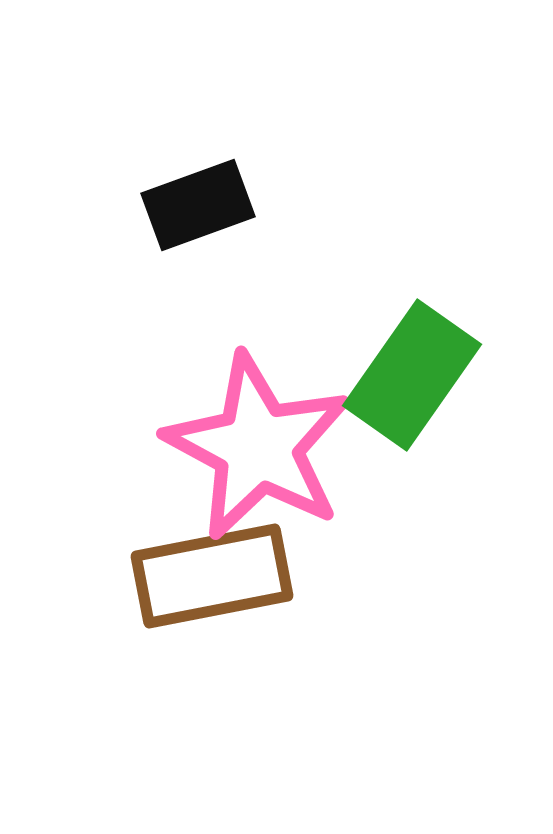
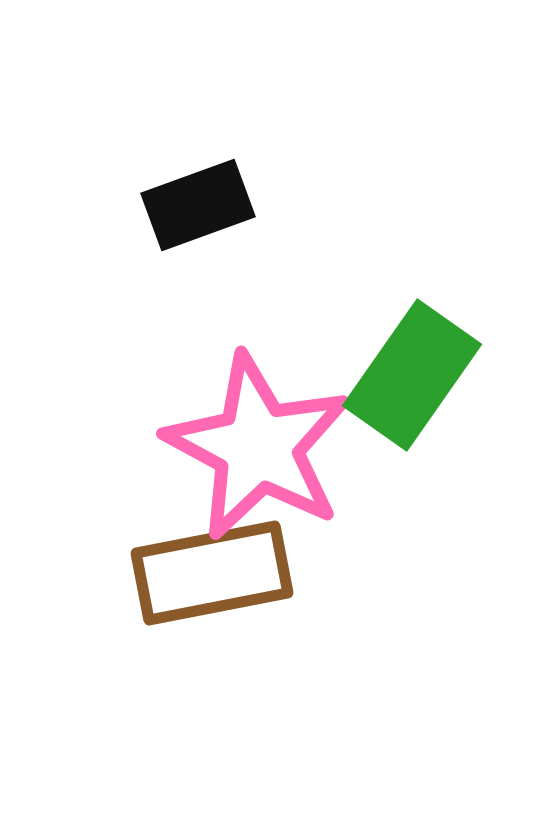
brown rectangle: moved 3 px up
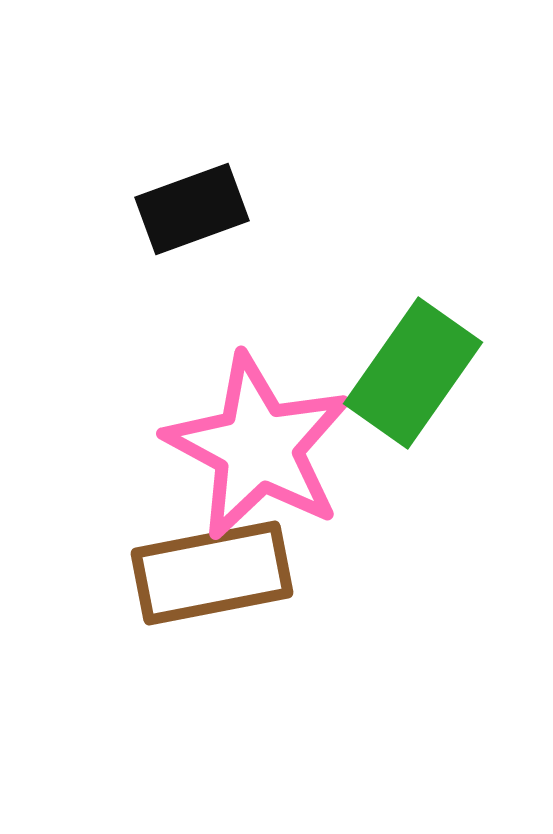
black rectangle: moved 6 px left, 4 px down
green rectangle: moved 1 px right, 2 px up
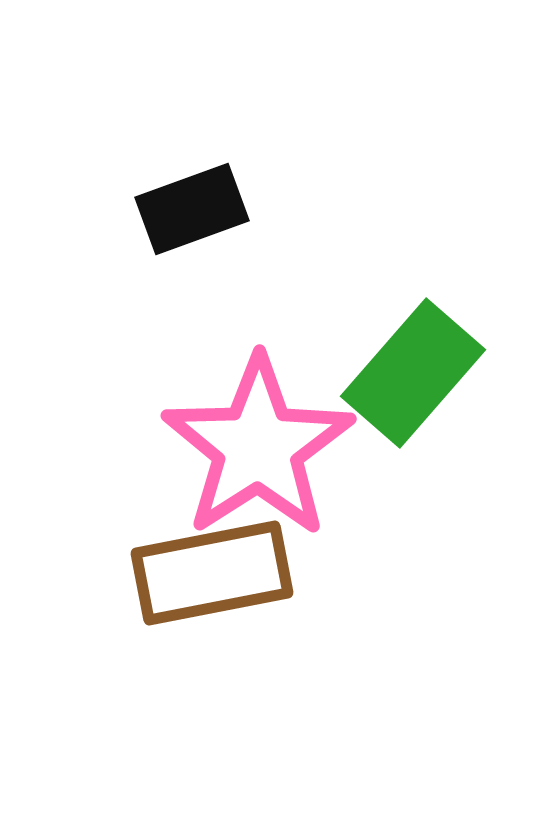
green rectangle: rotated 6 degrees clockwise
pink star: rotated 11 degrees clockwise
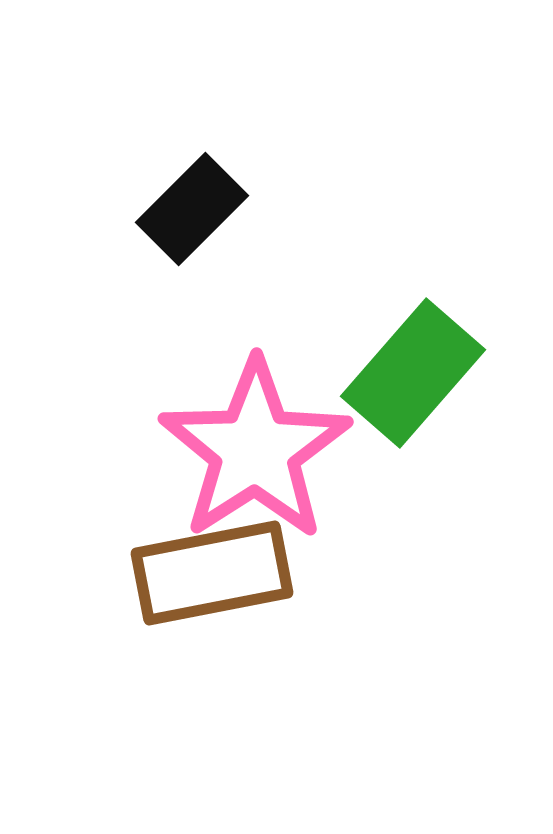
black rectangle: rotated 25 degrees counterclockwise
pink star: moved 3 px left, 3 px down
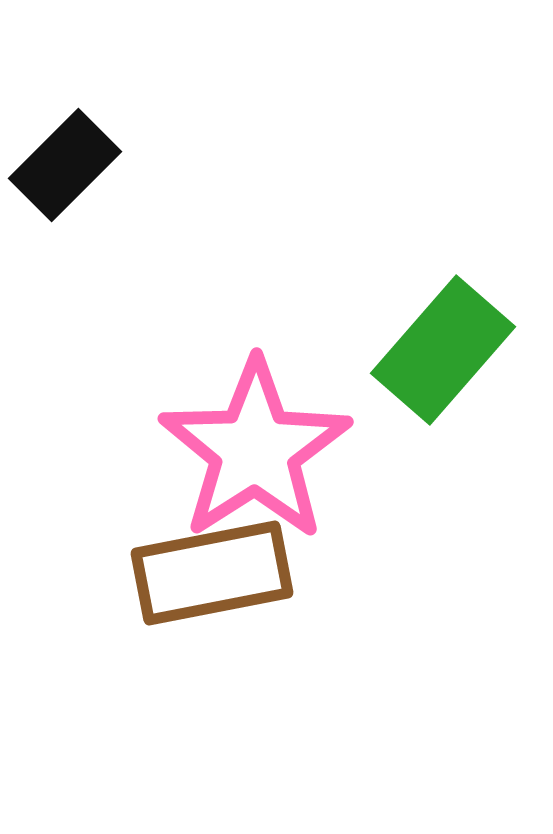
black rectangle: moved 127 px left, 44 px up
green rectangle: moved 30 px right, 23 px up
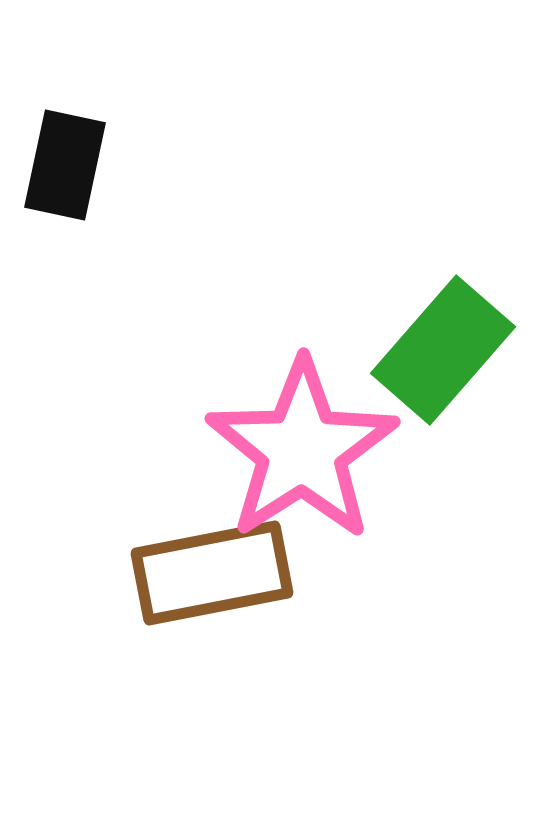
black rectangle: rotated 33 degrees counterclockwise
pink star: moved 47 px right
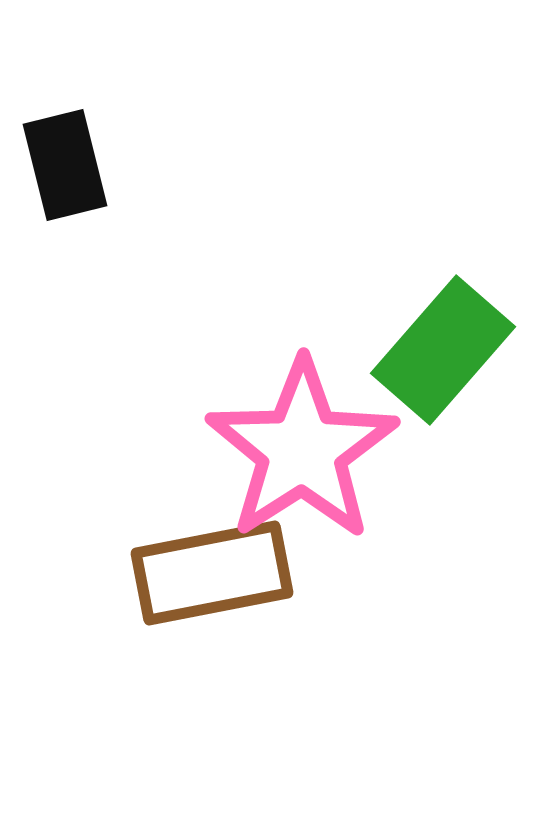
black rectangle: rotated 26 degrees counterclockwise
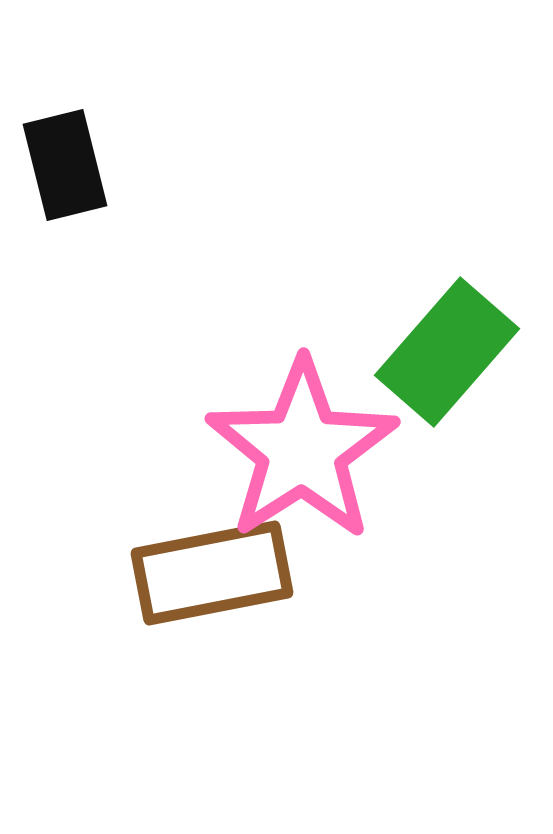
green rectangle: moved 4 px right, 2 px down
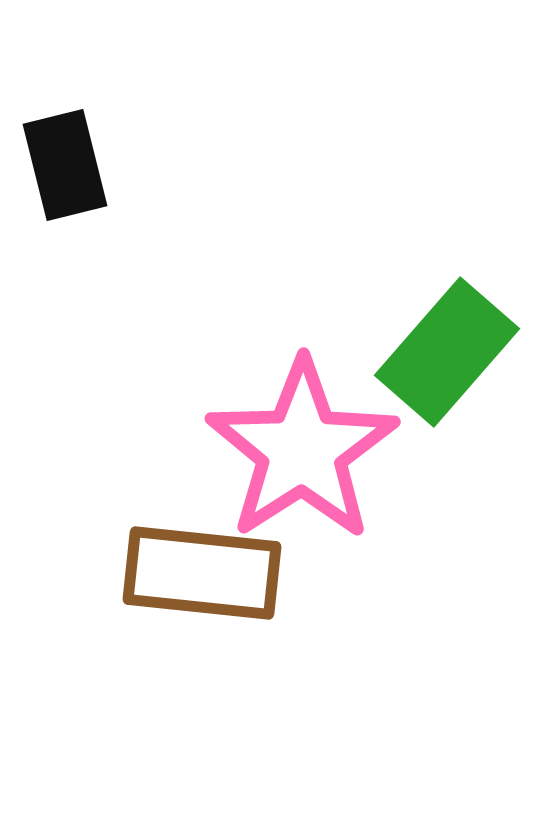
brown rectangle: moved 10 px left; rotated 17 degrees clockwise
